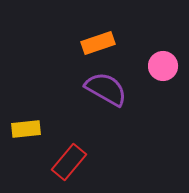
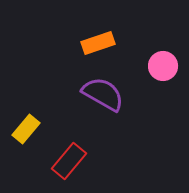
purple semicircle: moved 3 px left, 5 px down
yellow rectangle: rotated 44 degrees counterclockwise
red rectangle: moved 1 px up
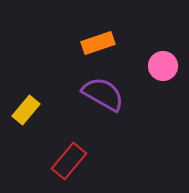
yellow rectangle: moved 19 px up
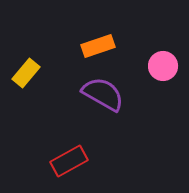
orange rectangle: moved 3 px down
yellow rectangle: moved 37 px up
red rectangle: rotated 21 degrees clockwise
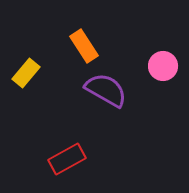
orange rectangle: moved 14 px left; rotated 76 degrees clockwise
purple semicircle: moved 3 px right, 4 px up
red rectangle: moved 2 px left, 2 px up
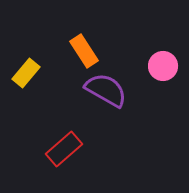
orange rectangle: moved 5 px down
red rectangle: moved 3 px left, 10 px up; rotated 12 degrees counterclockwise
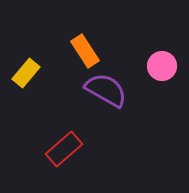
orange rectangle: moved 1 px right
pink circle: moved 1 px left
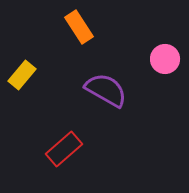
orange rectangle: moved 6 px left, 24 px up
pink circle: moved 3 px right, 7 px up
yellow rectangle: moved 4 px left, 2 px down
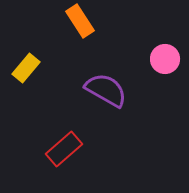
orange rectangle: moved 1 px right, 6 px up
yellow rectangle: moved 4 px right, 7 px up
